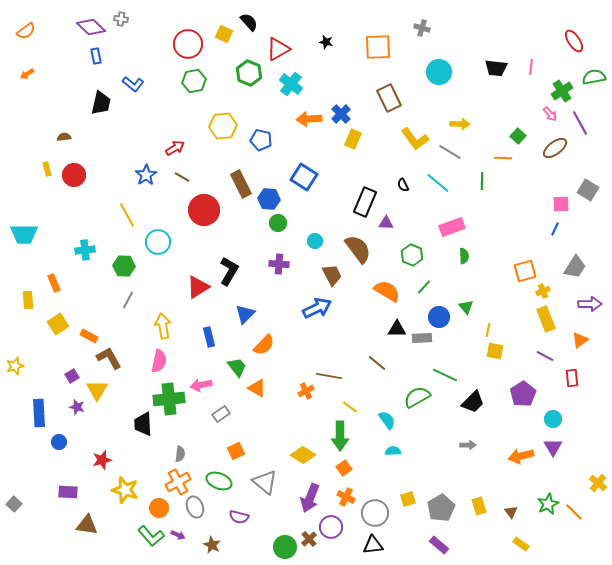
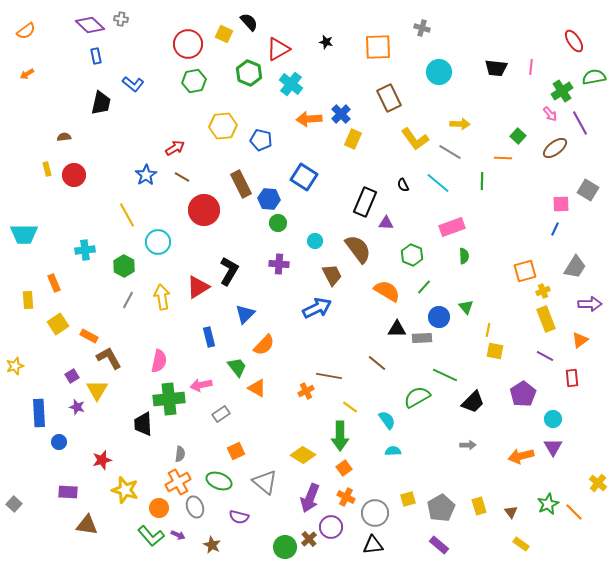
purple diamond at (91, 27): moved 1 px left, 2 px up
green hexagon at (124, 266): rotated 25 degrees clockwise
yellow arrow at (163, 326): moved 1 px left, 29 px up
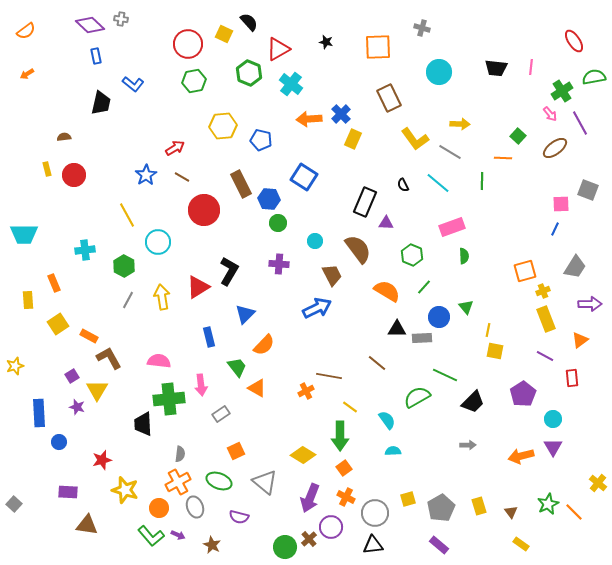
gray square at (588, 190): rotated 10 degrees counterclockwise
pink semicircle at (159, 361): rotated 95 degrees counterclockwise
pink arrow at (201, 385): rotated 85 degrees counterclockwise
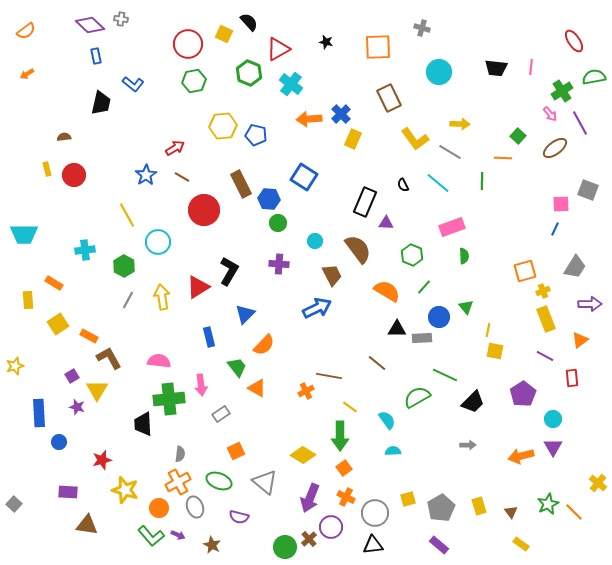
blue pentagon at (261, 140): moved 5 px left, 5 px up
orange rectangle at (54, 283): rotated 36 degrees counterclockwise
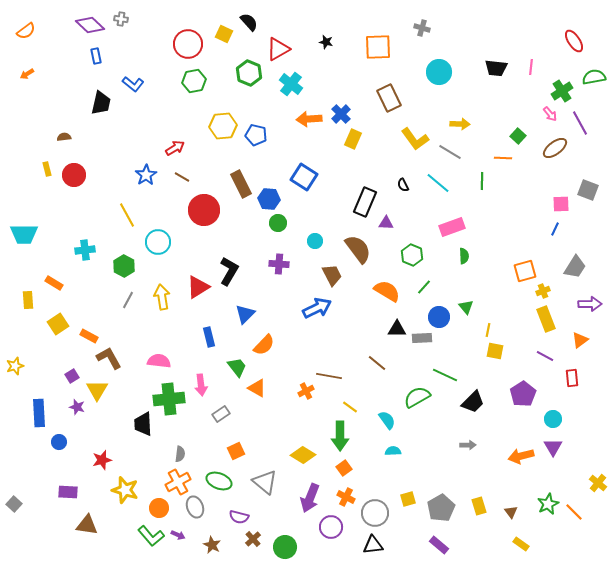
brown cross at (309, 539): moved 56 px left
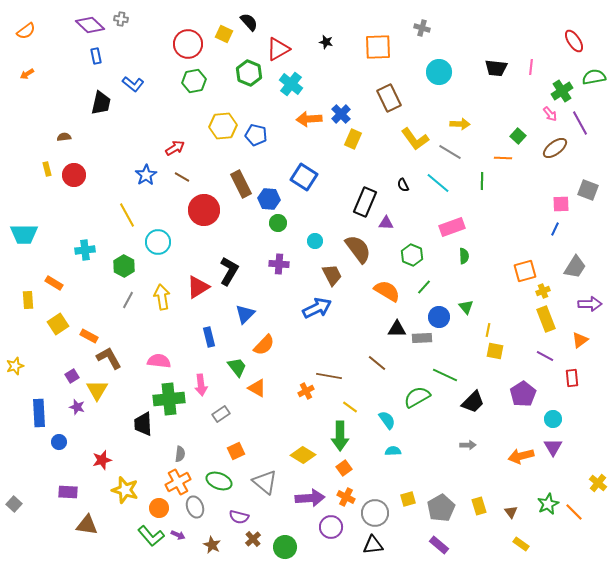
purple arrow at (310, 498): rotated 116 degrees counterclockwise
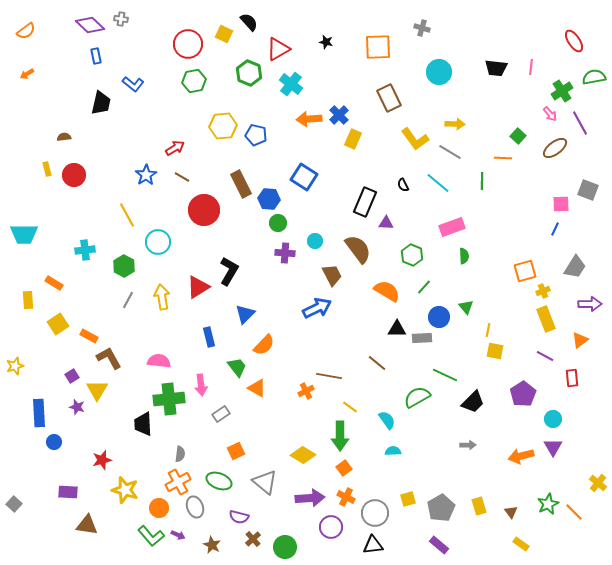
blue cross at (341, 114): moved 2 px left, 1 px down
yellow arrow at (460, 124): moved 5 px left
purple cross at (279, 264): moved 6 px right, 11 px up
blue circle at (59, 442): moved 5 px left
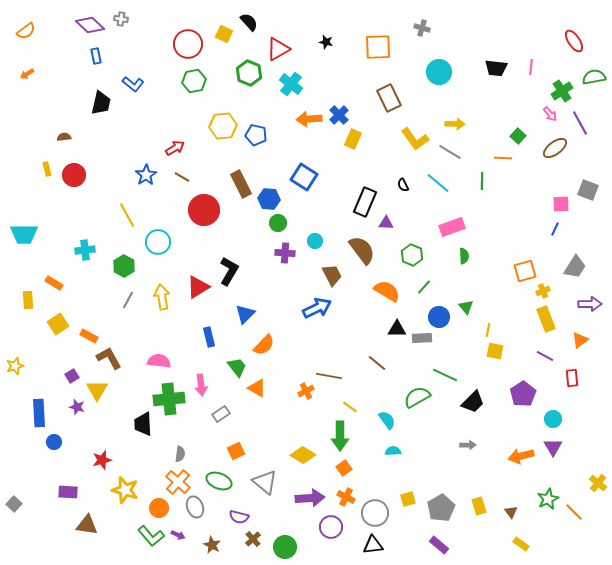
brown semicircle at (358, 249): moved 4 px right, 1 px down
orange cross at (178, 482): rotated 20 degrees counterclockwise
green star at (548, 504): moved 5 px up
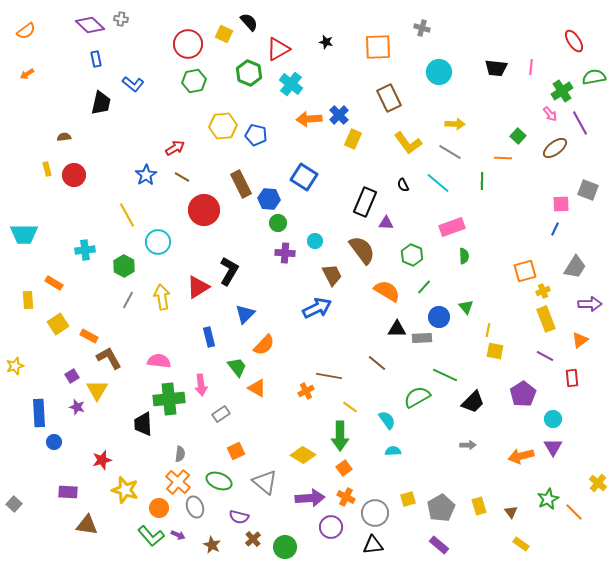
blue rectangle at (96, 56): moved 3 px down
yellow L-shape at (415, 139): moved 7 px left, 4 px down
